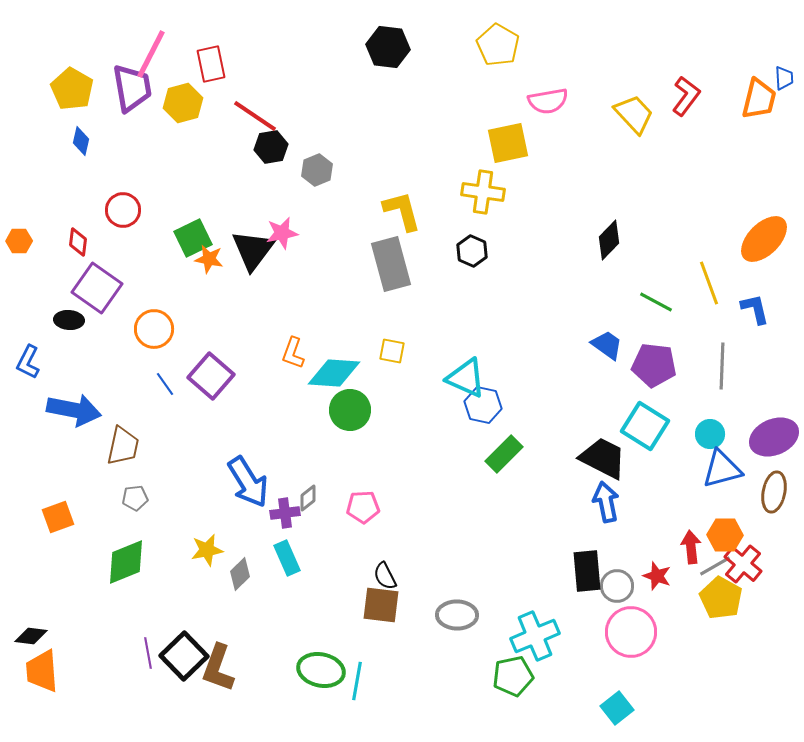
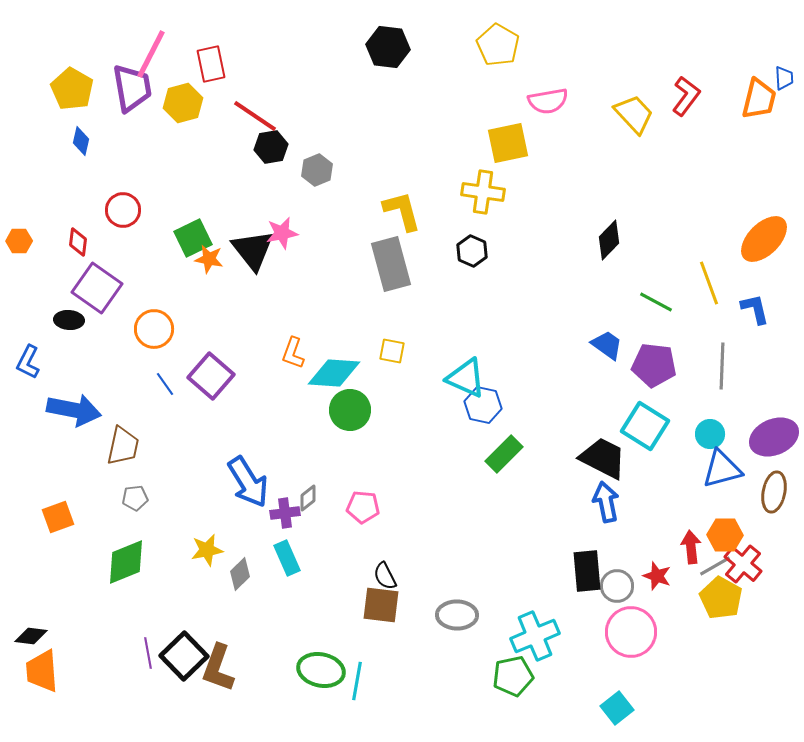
black triangle at (253, 250): rotated 15 degrees counterclockwise
pink pentagon at (363, 507): rotated 8 degrees clockwise
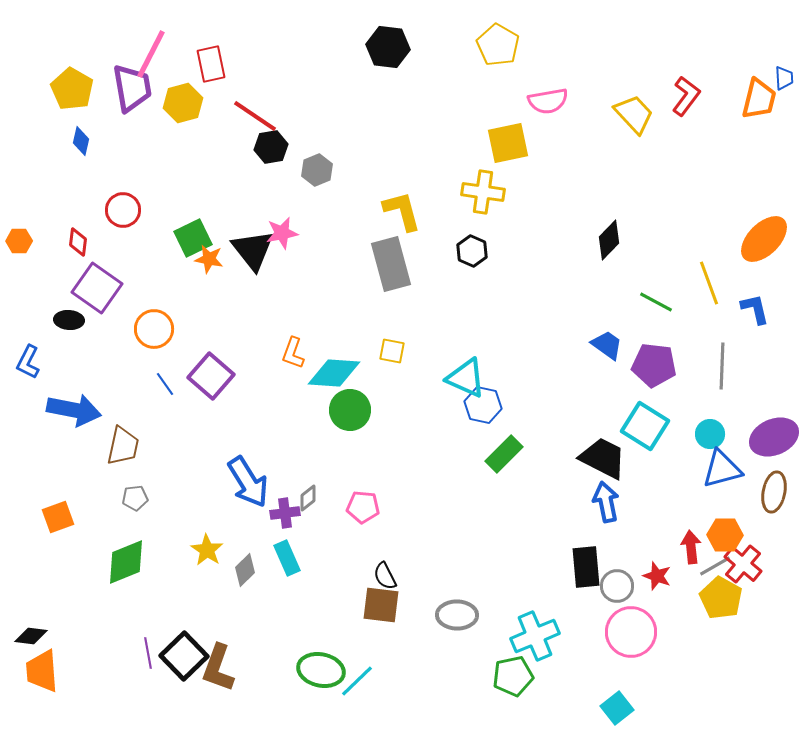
yellow star at (207, 550): rotated 28 degrees counterclockwise
black rectangle at (587, 571): moved 1 px left, 4 px up
gray diamond at (240, 574): moved 5 px right, 4 px up
cyan line at (357, 681): rotated 36 degrees clockwise
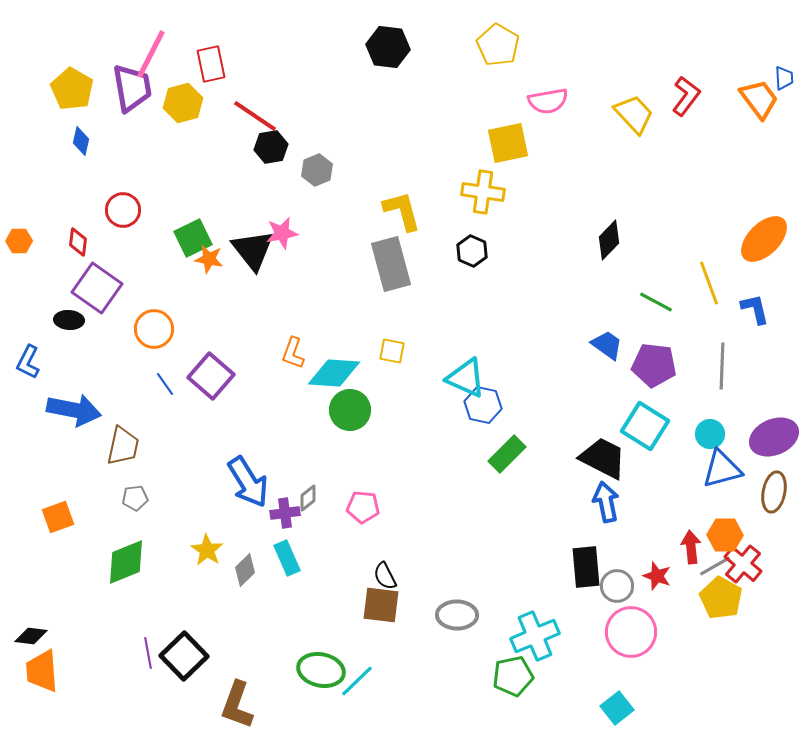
orange trapezoid at (759, 99): rotated 51 degrees counterclockwise
green rectangle at (504, 454): moved 3 px right
brown L-shape at (218, 668): moved 19 px right, 37 px down
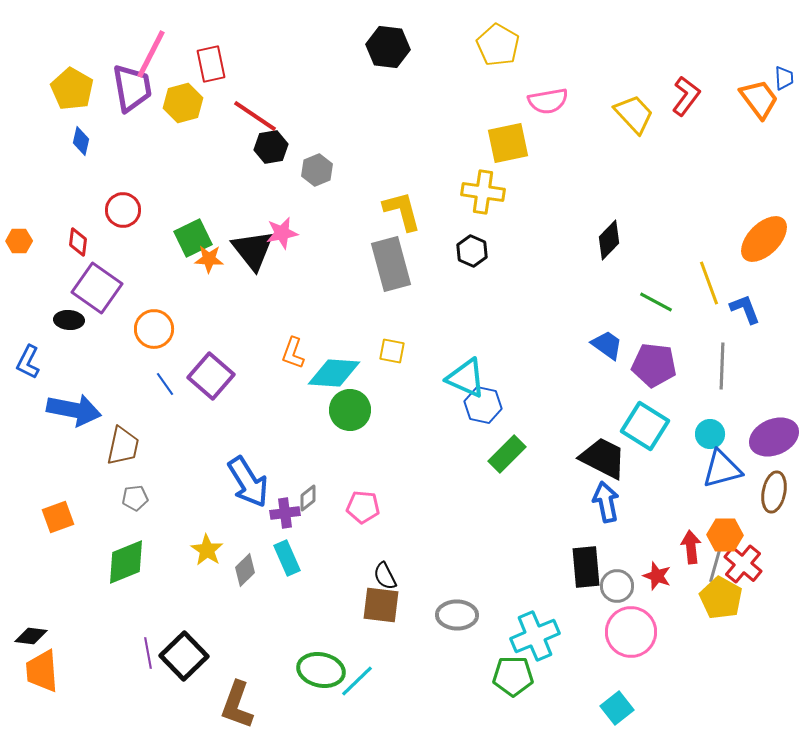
orange star at (209, 259): rotated 8 degrees counterclockwise
blue L-shape at (755, 309): moved 10 px left; rotated 8 degrees counterclockwise
gray line at (715, 566): rotated 44 degrees counterclockwise
green pentagon at (513, 676): rotated 12 degrees clockwise
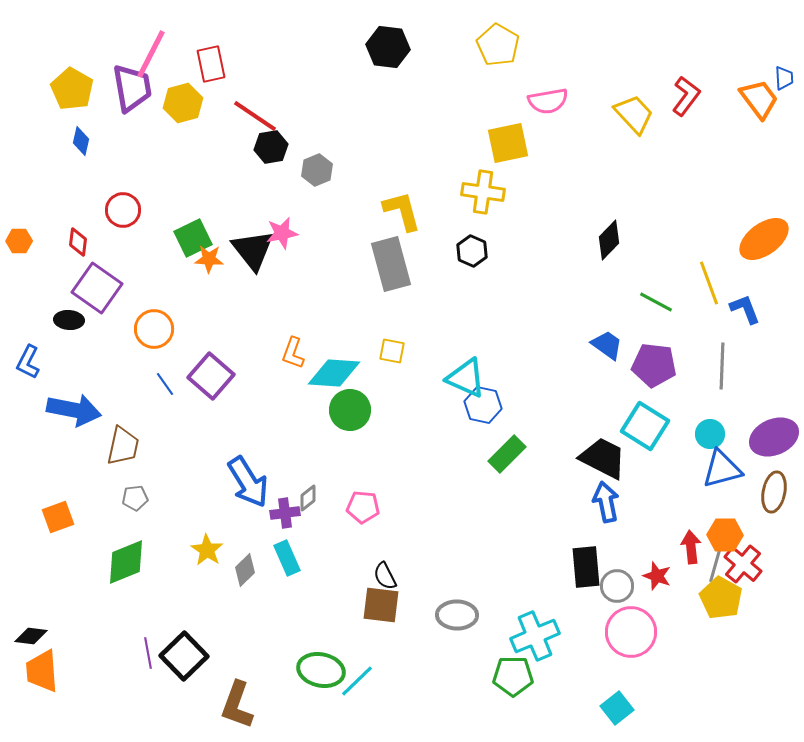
orange ellipse at (764, 239): rotated 9 degrees clockwise
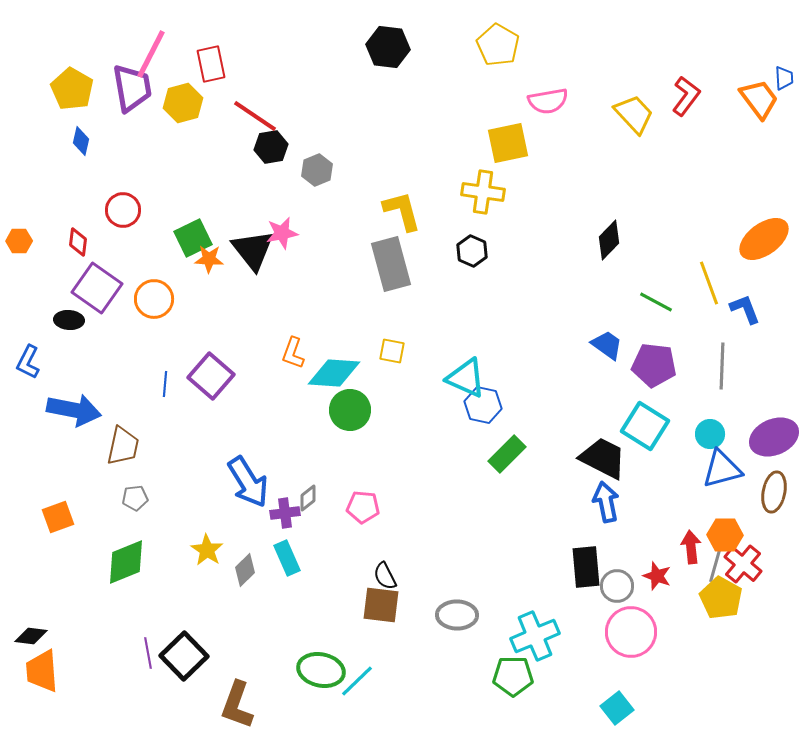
orange circle at (154, 329): moved 30 px up
blue line at (165, 384): rotated 40 degrees clockwise
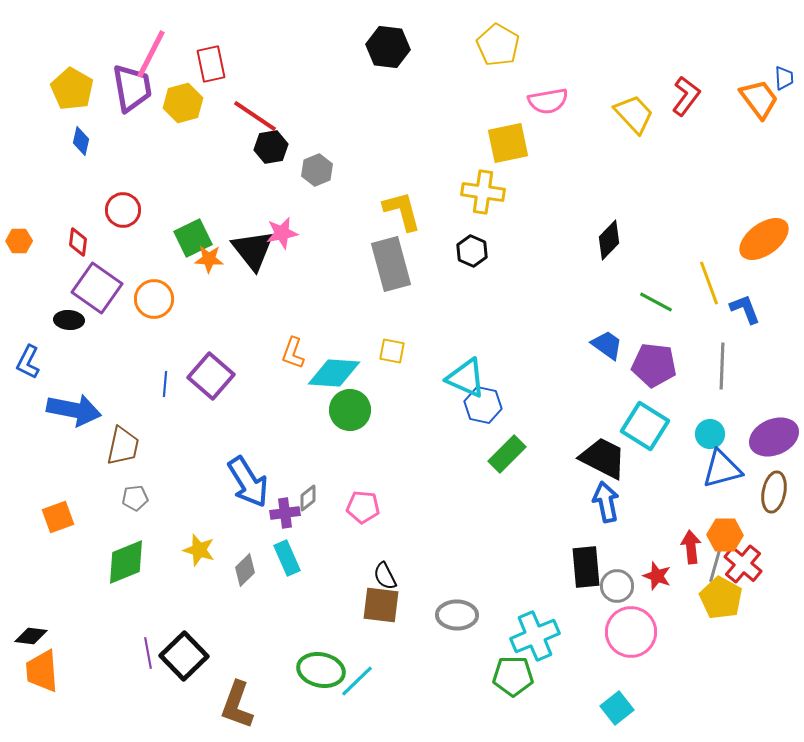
yellow star at (207, 550): moved 8 px left; rotated 16 degrees counterclockwise
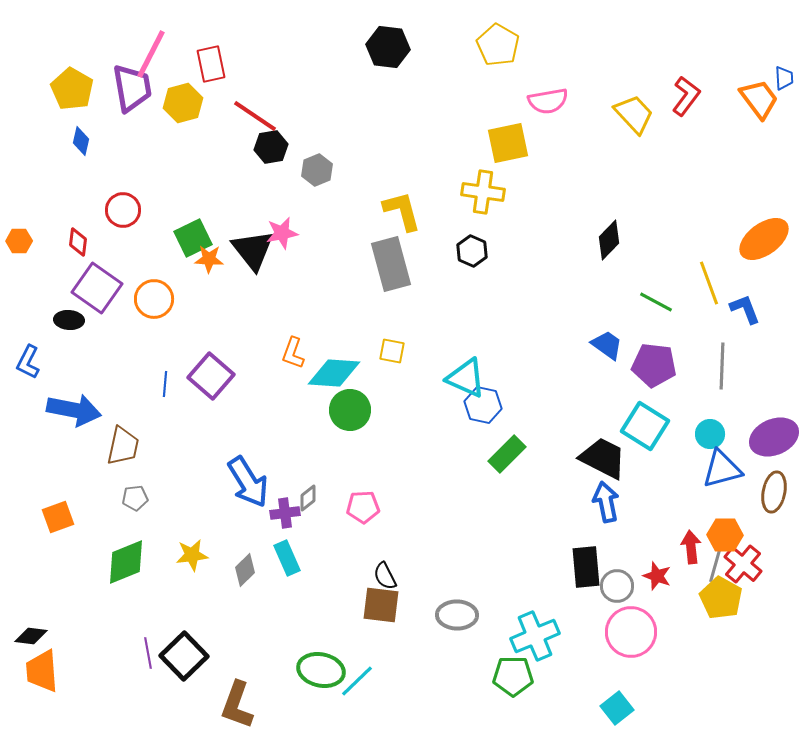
pink pentagon at (363, 507): rotated 8 degrees counterclockwise
yellow star at (199, 550): moved 7 px left, 5 px down; rotated 24 degrees counterclockwise
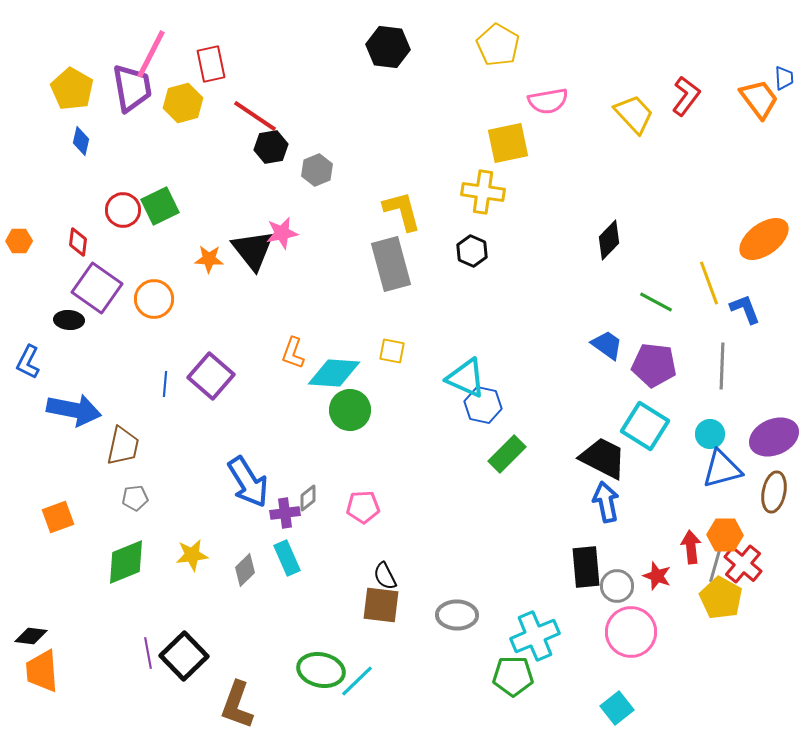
green square at (193, 238): moved 33 px left, 32 px up
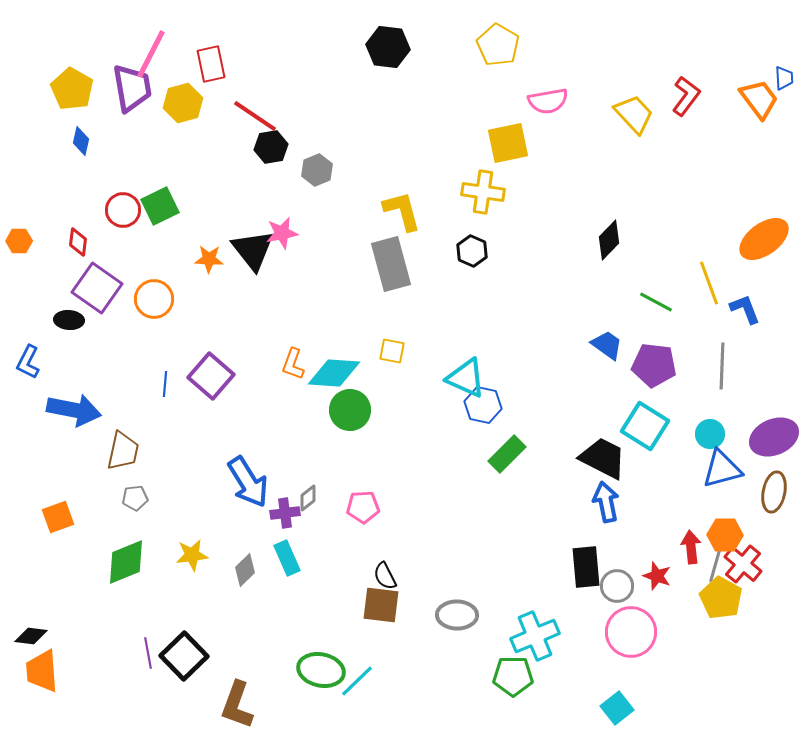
orange L-shape at (293, 353): moved 11 px down
brown trapezoid at (123, 446): moved 5 px down
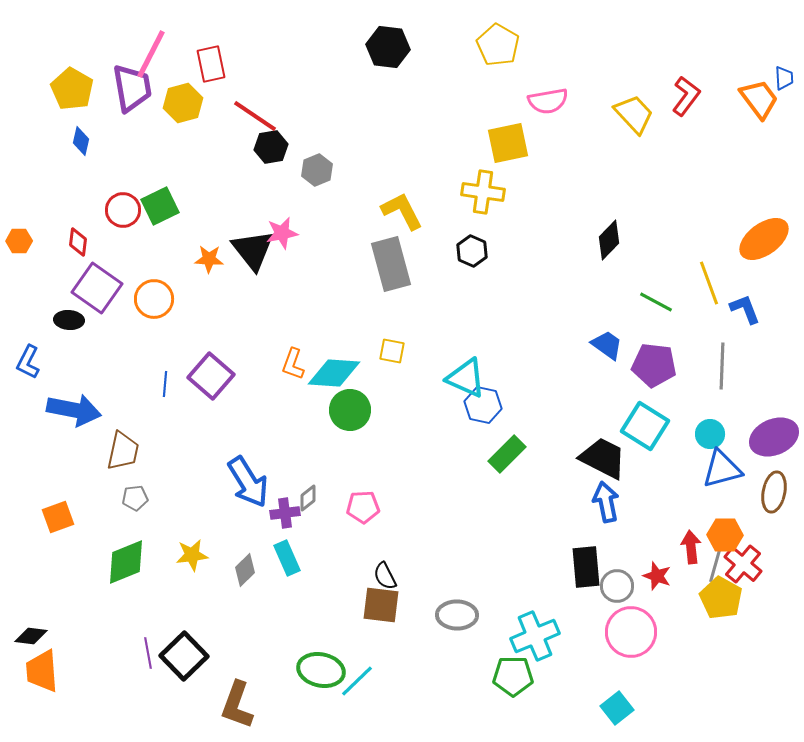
yellow L-shape at (402, 211): rotated 12 degrees counterclockwise
